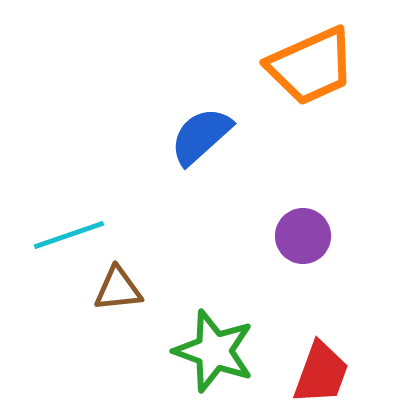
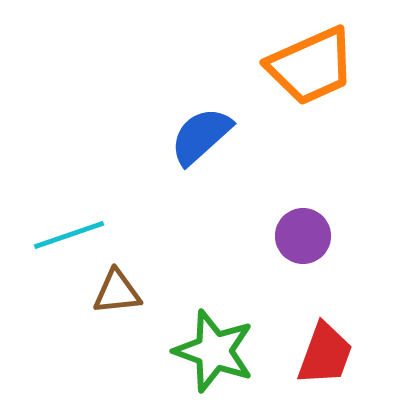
brown triangle: moved 1 px left, 3 px down
red trapezoid: moved 4 px right, 19 px up
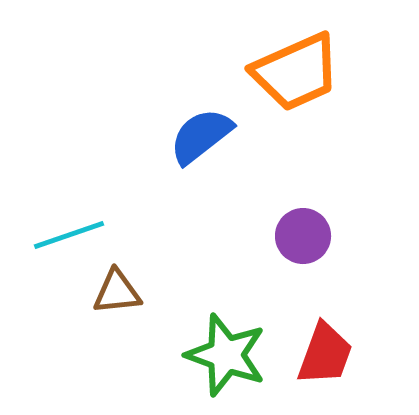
orange trapezoid: moved 15 px left, 6 px down
blue semicircle: rotated 4 degrees clockwise
green star: moved 12 px right, 4 px down
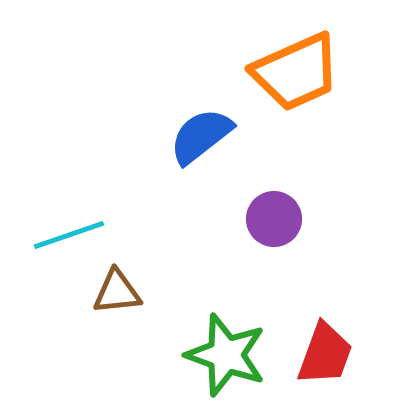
purple circle: moved 29 px left, 17 px up
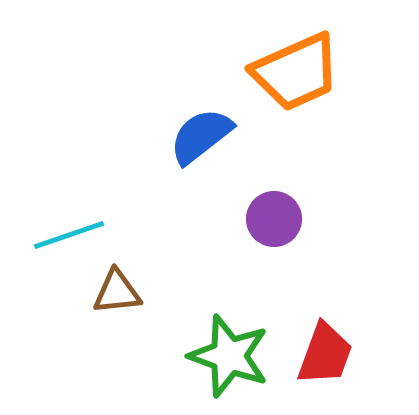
green star: moved 3 px right, 1 px down
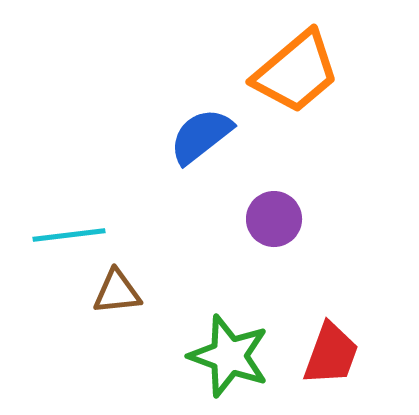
orange trapezoid: rotated 16 degrees counterclockwise
cyan line: rotated 12 degrees clockwise
red trapezoid: moved 6 px right
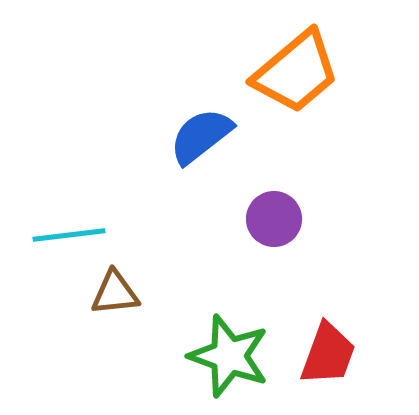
brown triangle: moved 2 px left, 1 px down
red trapezoid: moved 3 px left
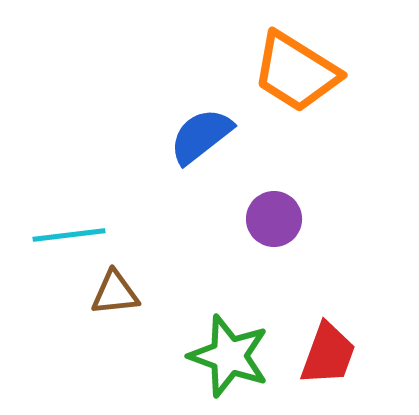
orange trapezoid: rotated 72 degrees clockwise
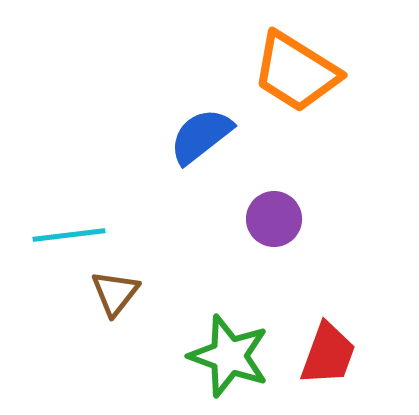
brown triangle: rotated 46 degrees counterclockwise
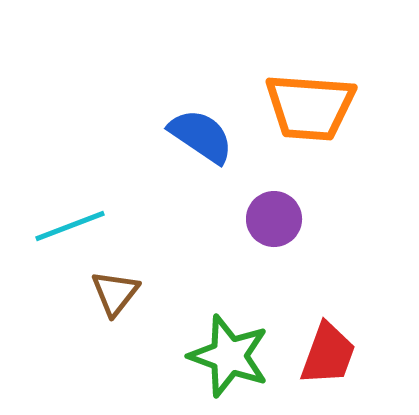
orange trapezoid: moved 14 px right, 35 px down; rotated 28 degrees counterclockwise
blue semicircle: rotated 72 degrees clockwise
cyan line: moved 1 px right, 9 px up; rotated 14 degrees counterclockwise
